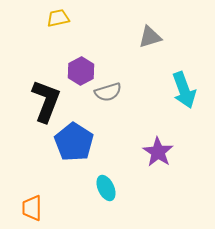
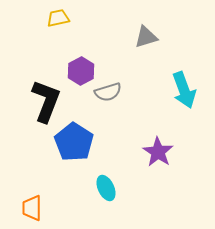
gray triangle: moved 4 px left
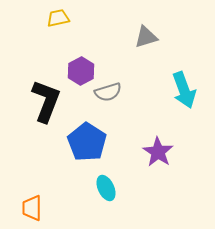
blue pentagon: moved 13 px right
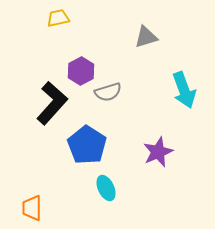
black L-shape: moved 6 px right, 2 px down; rotated 21 degrees clockwise
blue pentagon: moved 3 px down
purple star: rotated 16 degrees clockwise
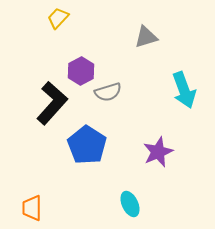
yellow trapezoid: rotated 35 degrees counterclockwise
cyan ellipse: moved 24 px right, 16 px down
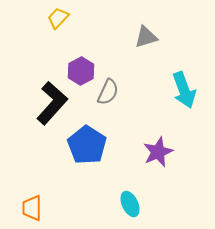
gray semicircle: rotated 48 degrees counterclockwise
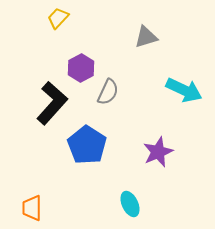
purple hexagon: moved 3 px up
cyan arrow: rotated 45 degrees counterclockwise
